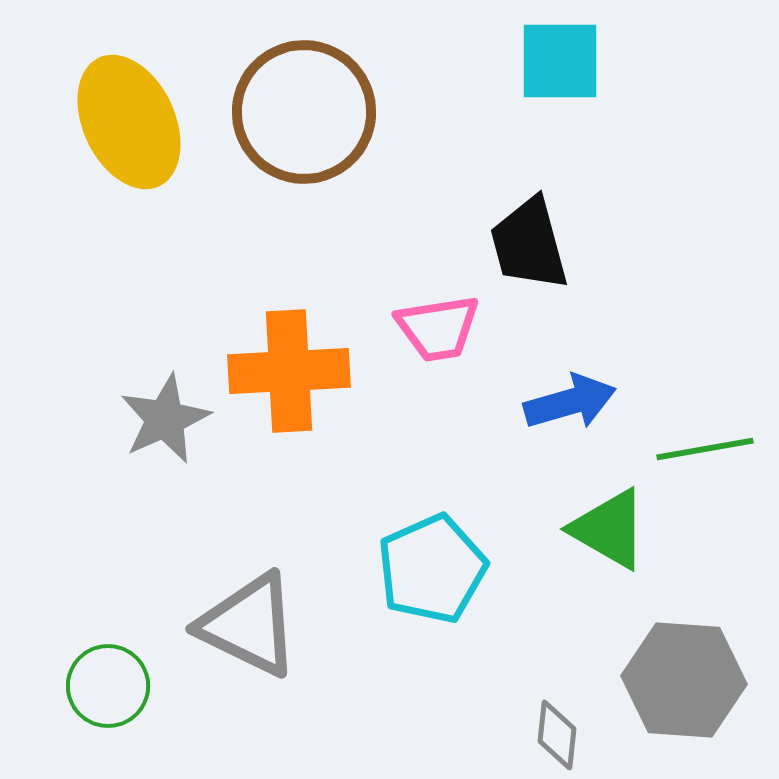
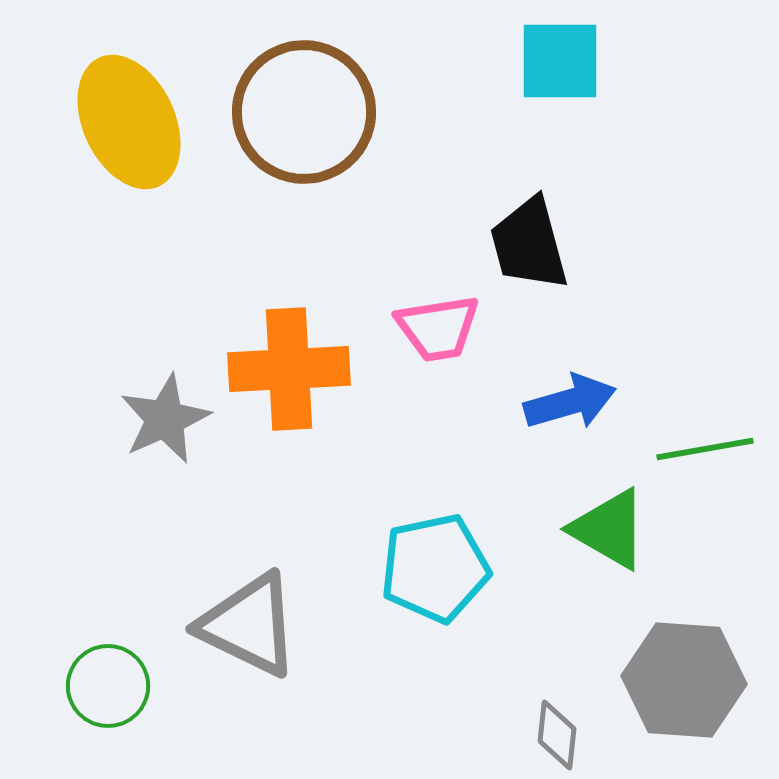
orange cross: moved 2 px up
cyan pentagon: moved 3 px right, 1 px up; rotated 12 degrees clockwise
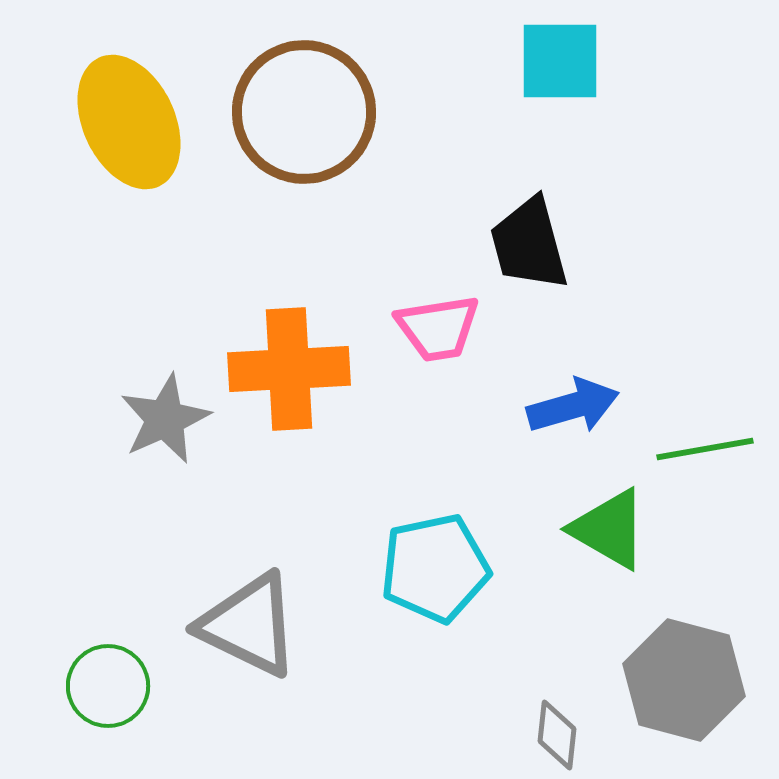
blue arrow: moved 3 px right, 4 px down
gray hexagon: rotated 11 degrees clockwise
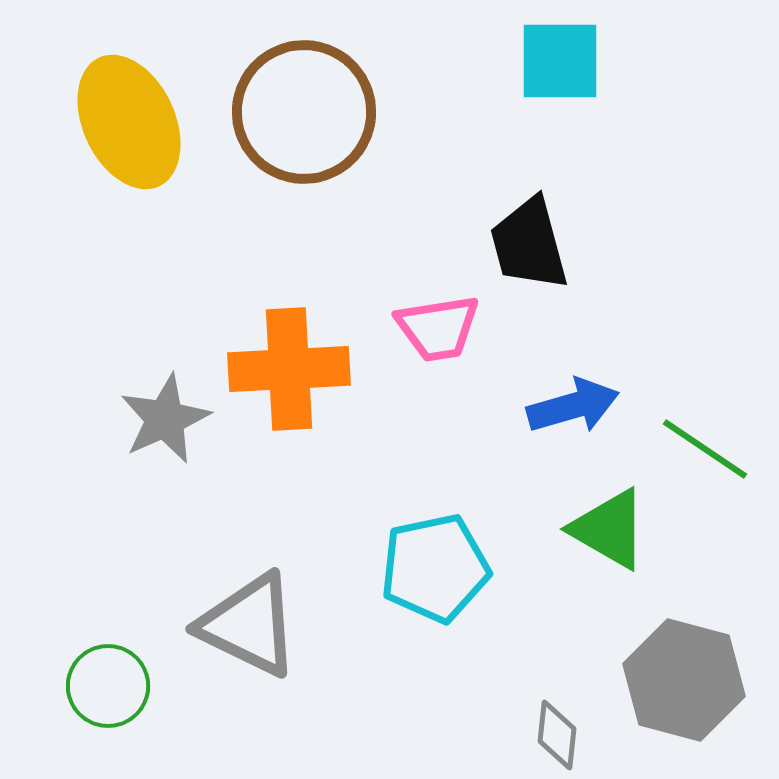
green line: rotated 44 degrees clockwise
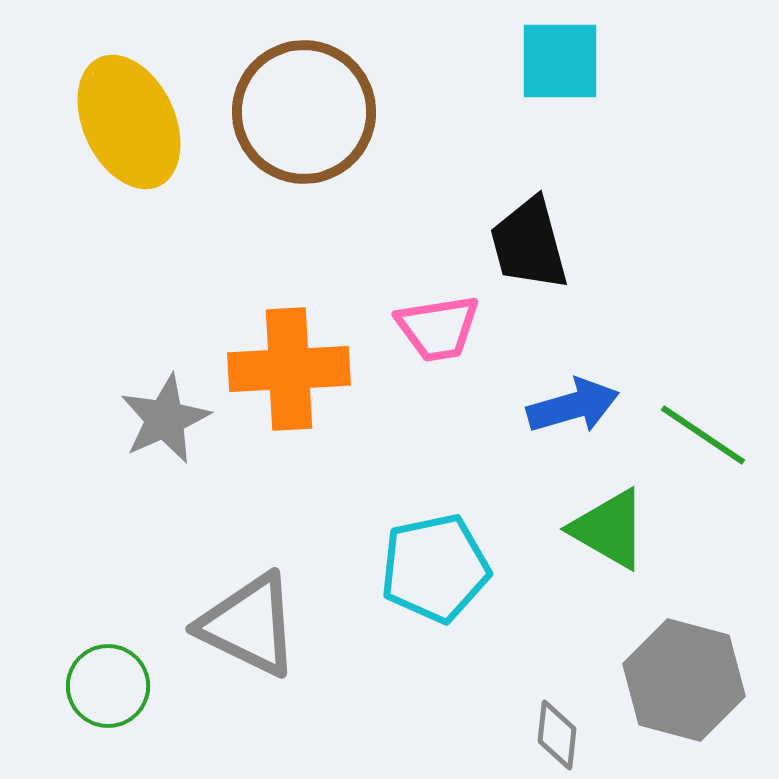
green line: moved 2 px left, 14 px up
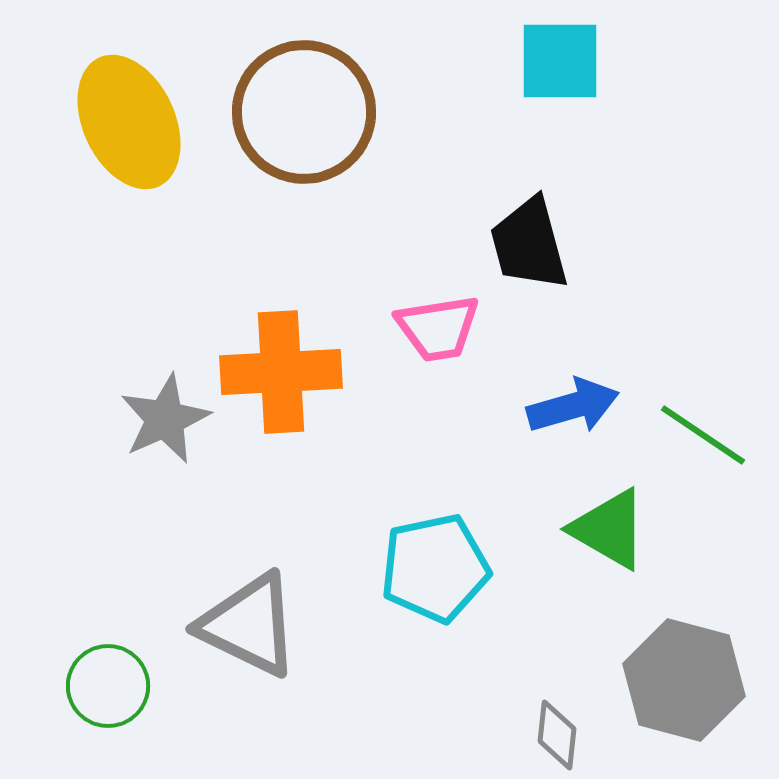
orange cross: moved 8 px left, 3 px down
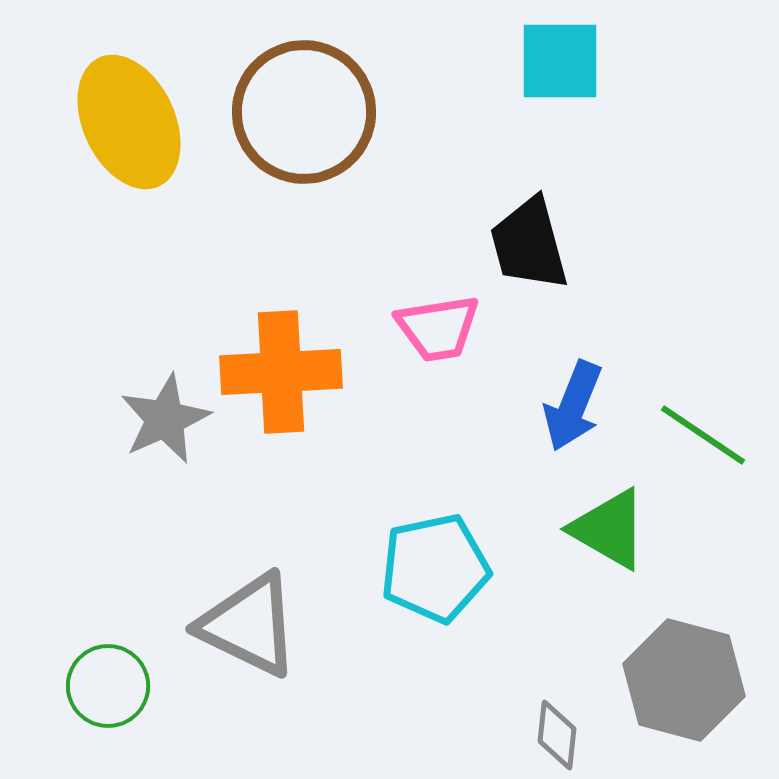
blue arrow: rotated 128 degrees clockwise
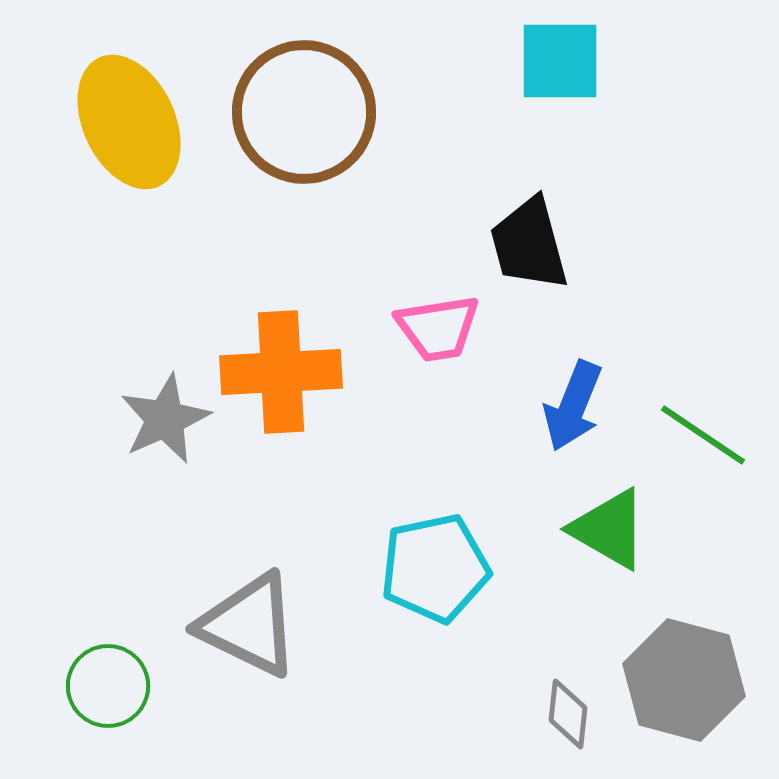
gray diamond: moved 11 px right, 21 px up
